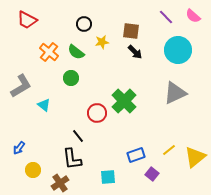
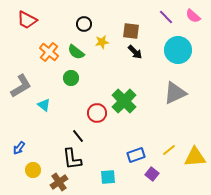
yellow triangle: rotated 35 degrees clockwise
brown cross: moved 1 px left, 1 px up
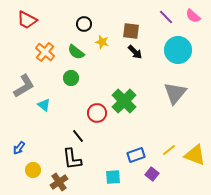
yellow star: rotated 24 degrees clockwise
orange cross: moved 4 px left
gray L-shape: moved 3 px right
gray triangle: rotated 25 degrees counterclockwise
yellow triangle: moved 2 px up; rotated 25 degrees clockwise
cyan square: moved 5 px right
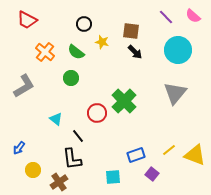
cyan triangle: moved 12 px right, 14 px down
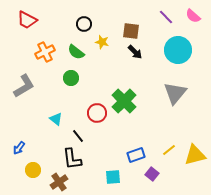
orange cross: rotated 24 degrees clockwise
yellow triangle: rotated 35 degrees counterclockwise
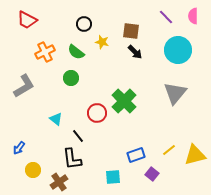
pink semicircle: rotated 49 degrees clockwise
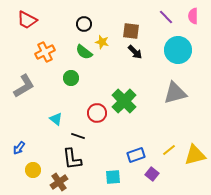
green semicircle: moved 8 px right
gray triangle: rotated 35 degrees clockwise
black line: rotated 32 degrees counterclockwise
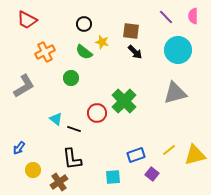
black line: moved 4 px left, 7 px up
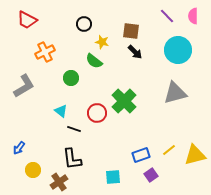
purple line: moved 1 px right, 1 px up
green semicircle: moved 10 px right, 9 px down
cyan triangle: moved 5 px right, 8 px up
blue rectangle: moved 5 px right
purple square: moved 1 px left, 1 px down; rotated 16 degrees clockwise
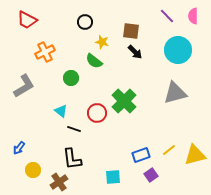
black circle: moved 1 px right, 2 px up
